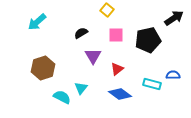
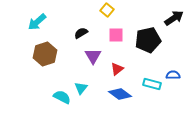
brown hexagon: moved 2 px right, 14 px up
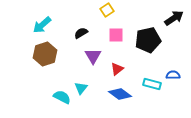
yellow square: rotated 16 degrees clockwise
cyan arrow: moved 5 px right, 3 px down
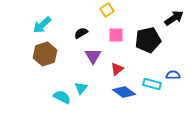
blue diamond: moved 4 px right, 2 px up
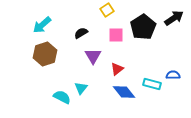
black pentagon: moved 5 px left, 13 px up; rotated 20 degrees counterclockwise
blue diamond: rotated 15 degrees clockwise
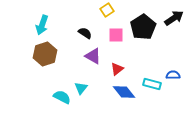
cyan arrow: rotated 30 degrees counterclockwise
black semicircle: moved 4 px right; rotated 64 degrees clockwise
purple triangle: rotated 30 degrees counterclockwise
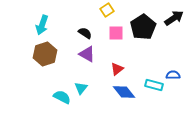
pink square: moved 2 px up
purple triangle: moved 6 px left, 2 px up
cyan rectangle: moved 2 px right, 1 px down
